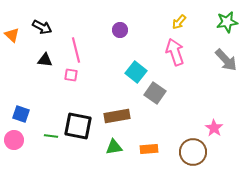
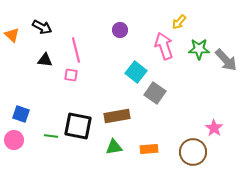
green star: moved 28 px left, 27 px down; rotated 10 degrees clockwise
pink arrow: moved 11 px left, 6 px up
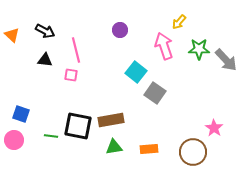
black arrow: moved 3 px right, 4 px down
brown rectangle: moved 6 px left, 4 px down
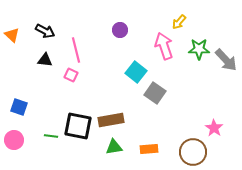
pink square: rotated 16 degrees clockwise
blue square: moved 2 px left, 7 px up
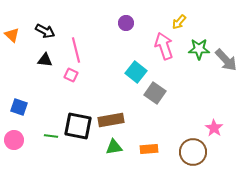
purple circle: moved 6 px right, 7 px up
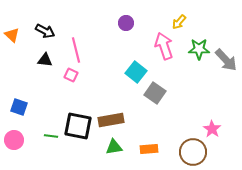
pink star: moved 2 px left, 1 px down
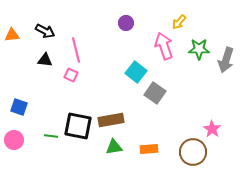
orange triangle: rotated 49 degrees counterclockwise
gray arrow: rotated 60 degrees clockwise
